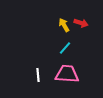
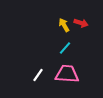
white line: rotated 40 degrees clockwise
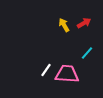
red arrow: moved 3 px right; rotated 48 degrees counterclockwise
cyan line: moved 22 px right, 5 px down
white line: moved 8 px right, 5 px up
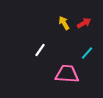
yellow arrow: moved 2 px up
white line: moved 6 px left, 20 px up
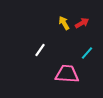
red arrow: moved 2 px left
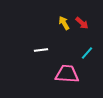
red arrow: rotated 72 degrees clockwise
white line: moved 1 px right; rotated 48 degrees clockwise
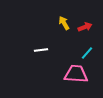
red arrow: moved 3 px right, 4 px down; rotated 64 degrees counterclockwise
pink trapezoid: moved 9 px right
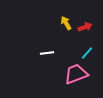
yellow arrow: moved 2 px right
white line: moved 6 px right, 3 px down
pink trapezoid: rotated 25 degrees counterclockwise
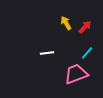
red arrow: rotated 24 degrees counterclockwise
